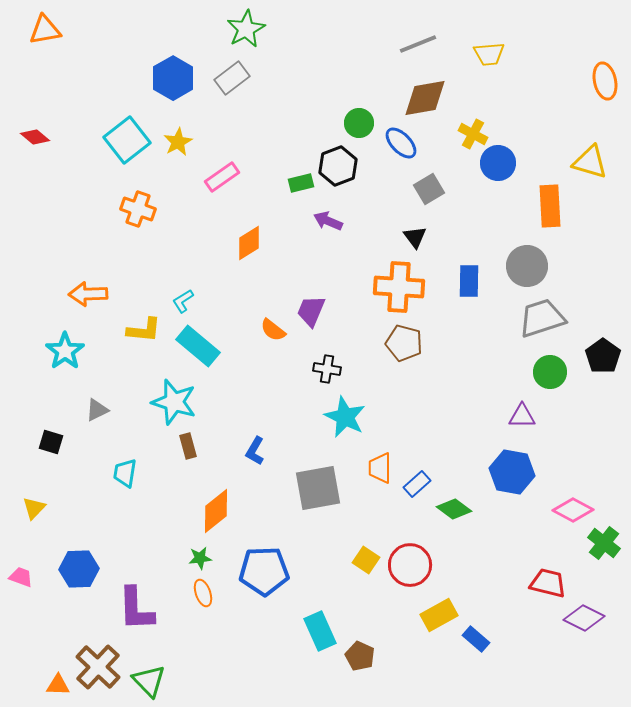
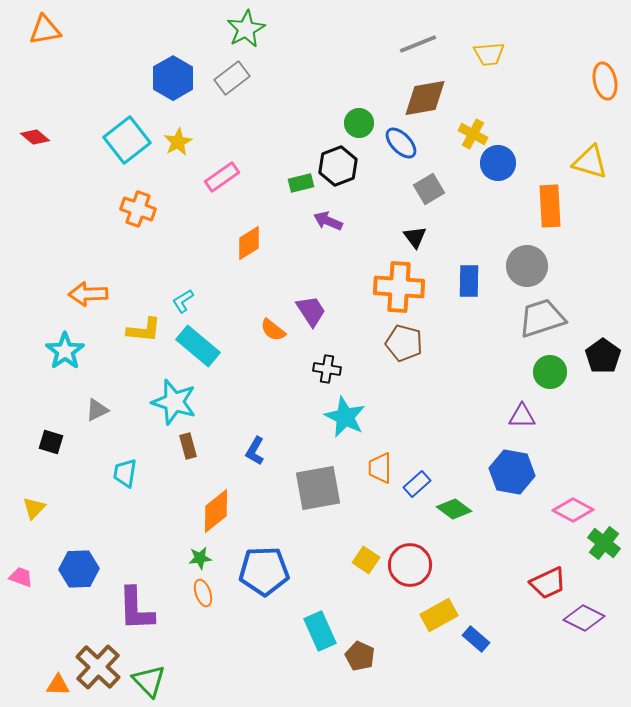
purple trapezoid at (311, 311): rotated 124 degrees clockwise
red trapezoid at (548, 583): rotated 141 degrees clockwise
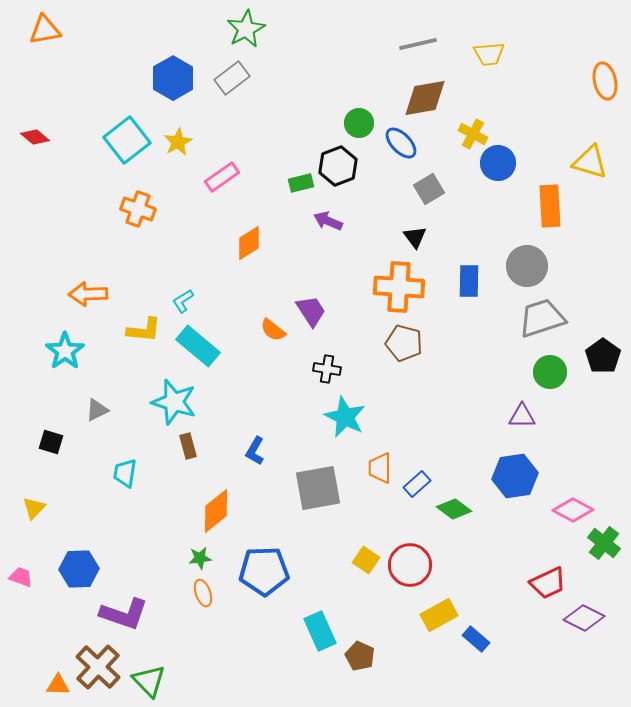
gray line at (418, 44): rotated 9 degrees clockwise
blue hexagon at (512, 472): moved 3 px right, 4 px down; rotated 18 degrees counterclockwise
purple L-shape at (136, 609): moved 12 px left, 5 px down; rotated 69 degrees counterclockwise
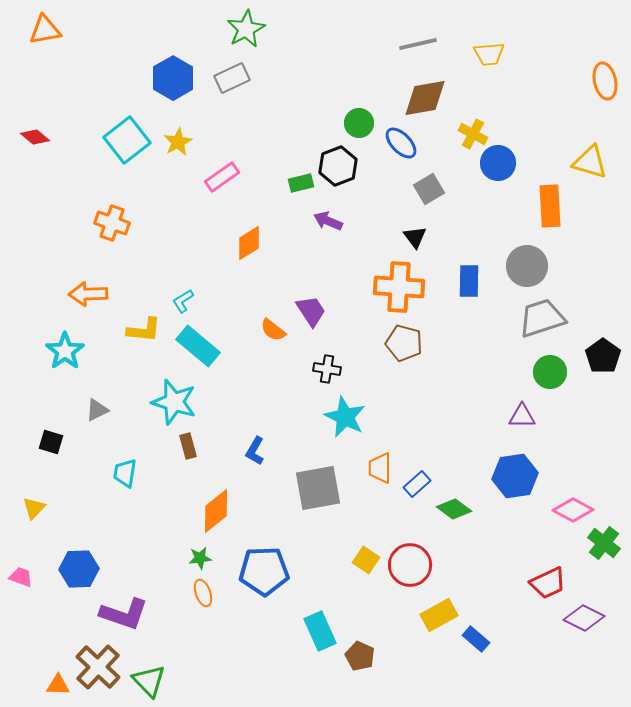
gray rectangle at (232, 78): rotated 12 degrees clockwise
orange cross at (138, 209): moved 26 px left, 14 px down
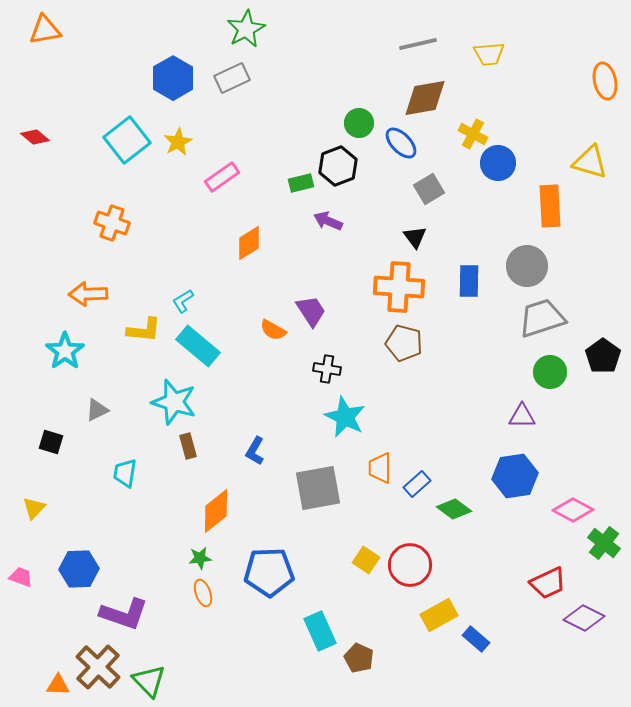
orange semicircle at (273, 330): rotated 8 degrees counterclockwise
blue pentagon at (264, 571): moved 5 px right, 1 px down
brown pentagon at (360, 656): moved 1 px left, 2 px down
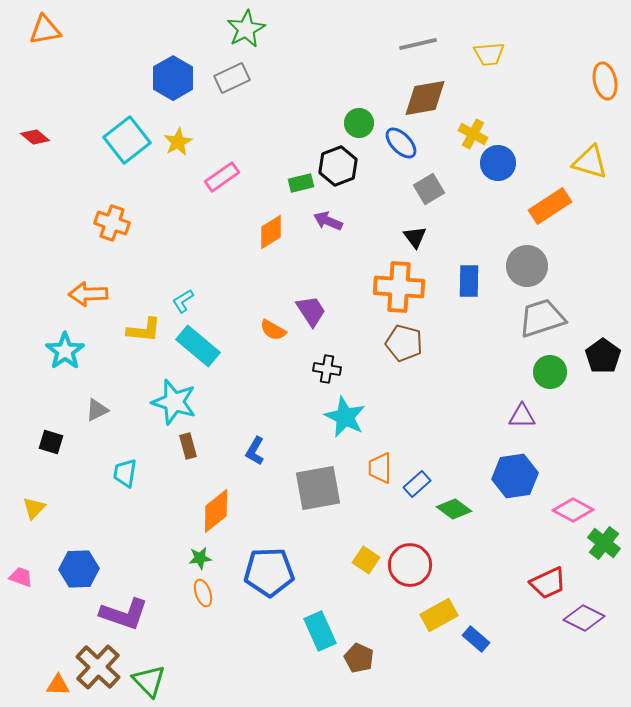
orange rectangle at (550, 206): rotated 60 degrees clockwise
orange diamond at (249, 243): moved 22 px right, 11 px up
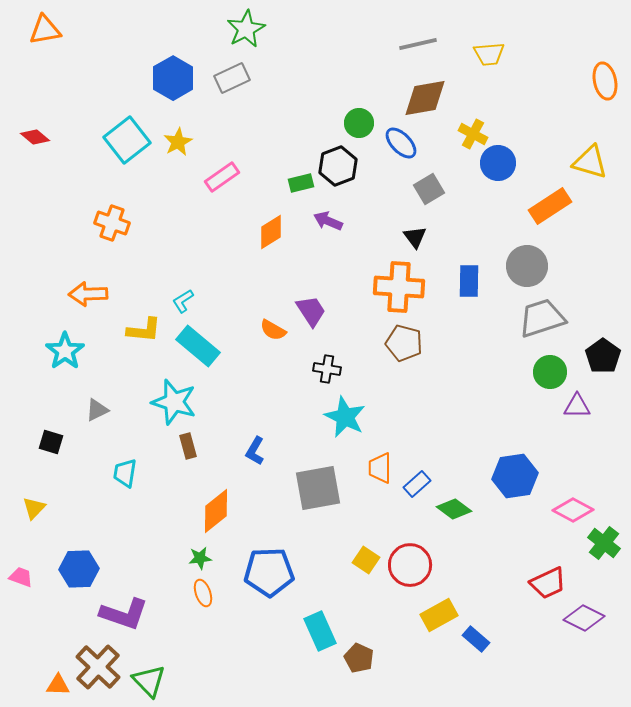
purple triangle at (522, 416): moved 55 px right, 10 px up
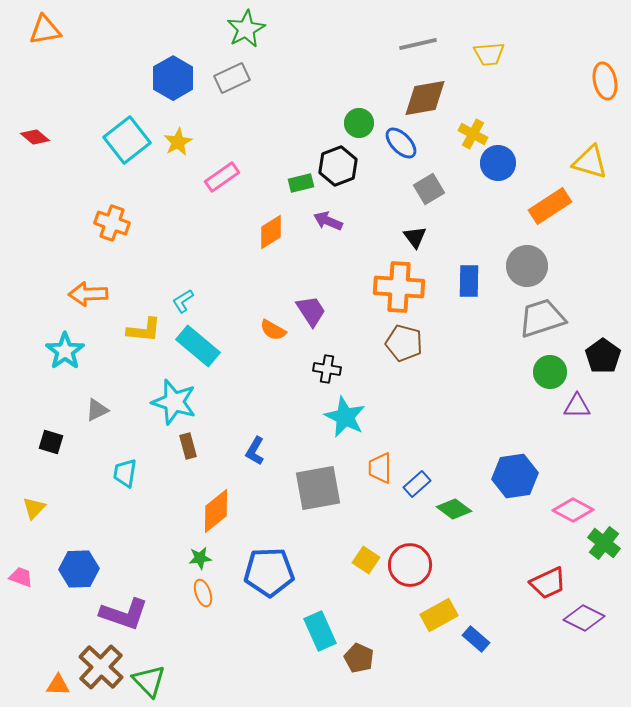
brown cross at (98, 667): moved 3 px right
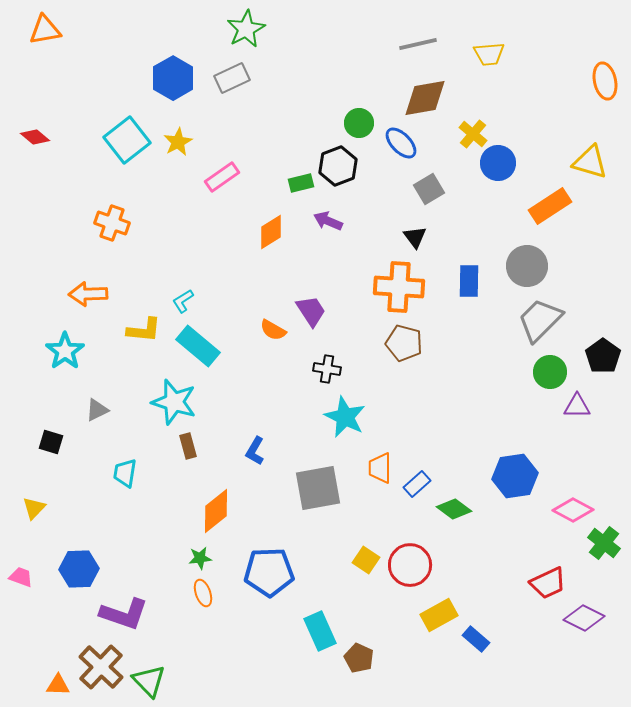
yellow cross at (473, 134): rotated 12 degrees clockwise
gray trapezoid at (542, 318): moved 2 px left, 2 px down; rotated 27 degrees counterclockwise
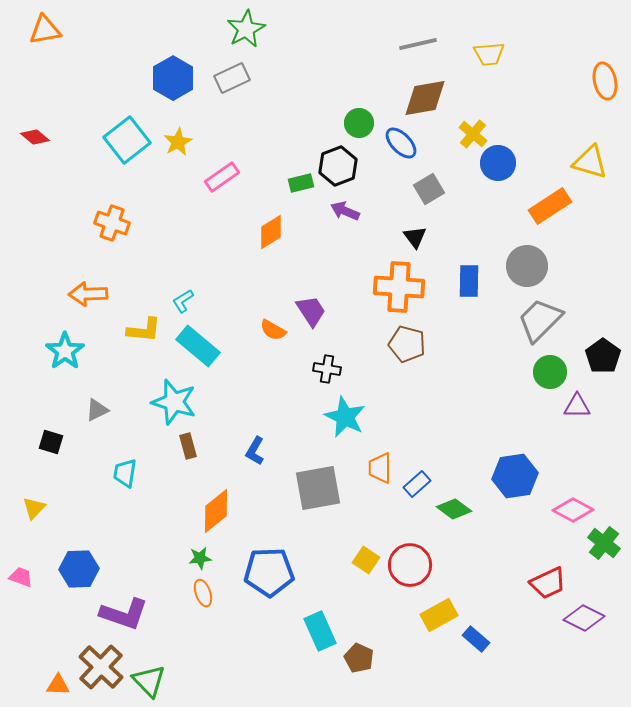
purple arrow at (328, 221): moved 17 px right, 10 px up
brown pentagon at (404, 343): moved 3 px right, 1 px down
